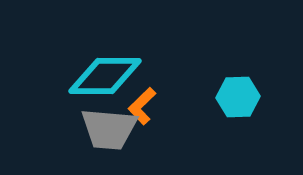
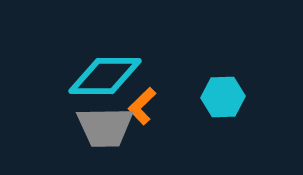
cyan hexagon: moved 15 px left
gray trapezoid: moved 4 px left, 2 px up; rotated 6 degrees counterclockwise
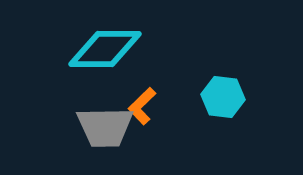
cyan diamond: moved 27 px up
cyan hexagon: rotated 9 degrees clockwise
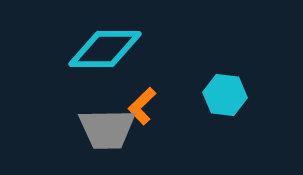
cyan hexagon: moved 2 px right, 2 px up
gray trapezoid: moved 2 px right, 2 px down
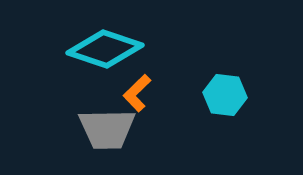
cyan diamond: rotated 18 degrees clockwise
orange L-shape: moved 5 px left, 13 px up
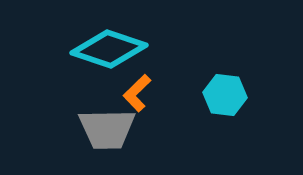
cyan diamond: moved 4 px right
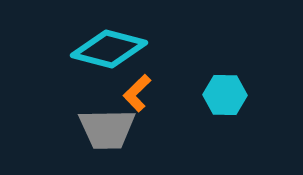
cyan diamond: rotated 4 degrees counterclockwise
cyan hexagon: rotated 6 degrees counterclockwise
